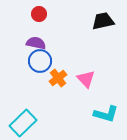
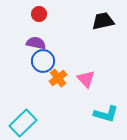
blue circle: moved 3 px right
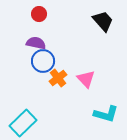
black trapezoid: rotated 60 degrees clockwise
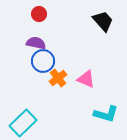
pink triangle: rotated 24 degrees counterclockwise
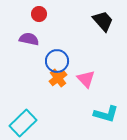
purple semicircle: moved 7 px left, 4 px up
blue circle: moved 14 px right
pink triangle: rotated 24 degrees clockwise
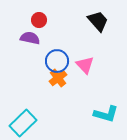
red circle: moved 6 px down
black trapezoid: moved 5 px left
purple semicircle: moved 1 px right, 1 px up
pink triangle: moved 1 px left, 14 px up
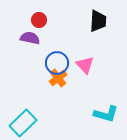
black trapezoid: rotated 45 degrees clockwise
blue circle: moved 2 px down
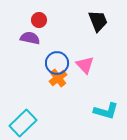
black trapezoid: rotated 25 degrees counterclockwise
cyan L-shape: moved 3 px up
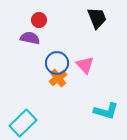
black trapezoid: moved 1 px left, 3 px up
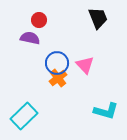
black trapezoid: moved 1 px right
cyan rectangle: moved 1 px right, 7 px up
